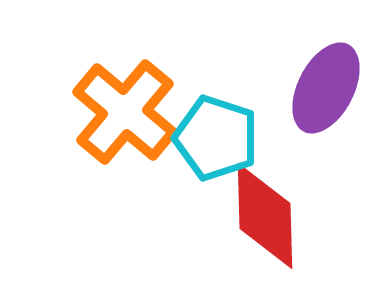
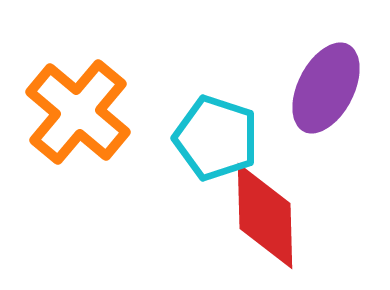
orange cross: moved 47 px left
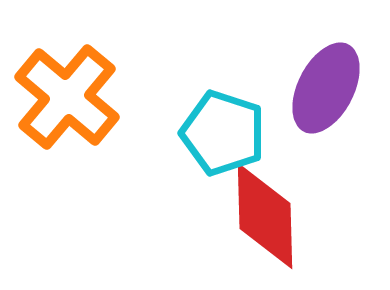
orange cross: moved 11 px left, 15 px up
cyan pentagon: moved 7 px right, 5 px up
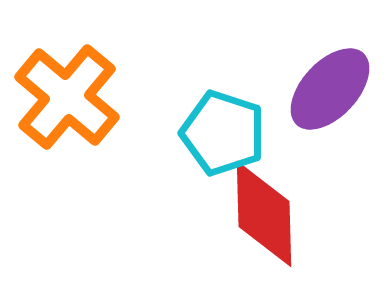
purple ellipse: moved 4 px right, 1 px down; rotated 16 degrees clockwise
red diamond: moved 1 px left, 2 px up
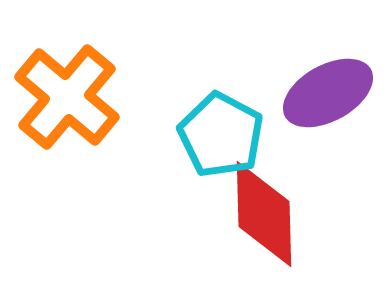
purple ellipse: moved 2 px left, 4 px down; rotated 18 degrees clockwise
cyan pentagon: moved 2 px left, 2 px down; rotated 10 degrees clockwise
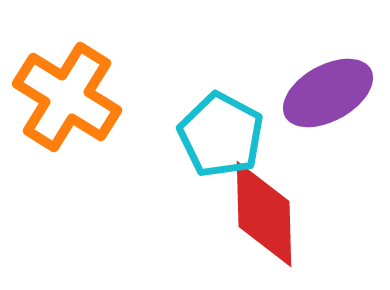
orange cross: rotated 8 degrees counterclockwise
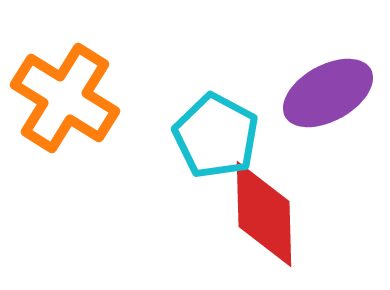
orange cross: moved 2 px left, 1 px down
cyan pentagon: moved 5 px left, 1 px down
